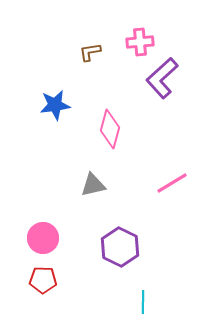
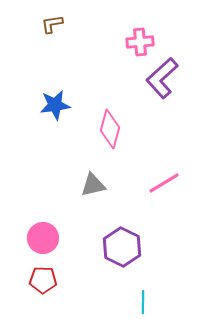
brown L-shape: moved 38 px left, 28 px up
pink line: moved 8 px left
purple hexagon: moved 2 px right
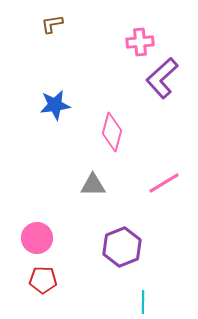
pink diamond: moved 2 px right, 3 px down
gray triangle: rotated 12 degrees clockwise
pink circle: moved 6 px left
purple hexagon: rotated 12 degrees clockwise
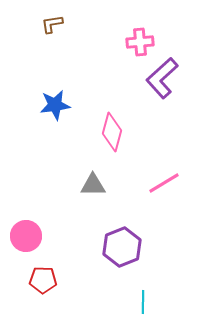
pink circle: moved 11 px left, 2 px up
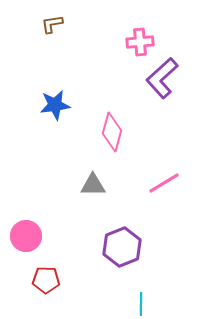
red pentagon: moved 3 px right
cyan line: moved 2 px left, 2 px down
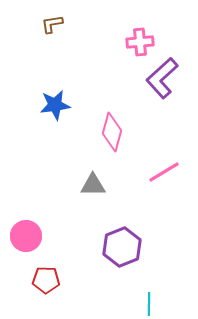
pink line: moved 11 px up
cyan line: moved 8 px right
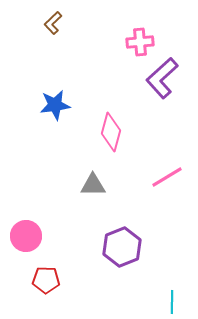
brown L-shape: moved 1 px right, 1 px up; rotated 35 degrees counterclockwise
pink diamond: moved 1 px left
pink line: moved 3 px right, 5 px down
cyan line: moved 23 px right, 2 px up
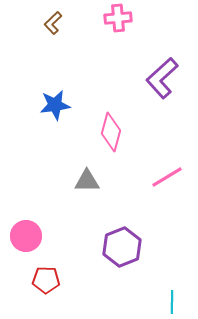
pink cross: moved 22 px left, 24 px up
gray triangle: moved 6 px left, 4 px up
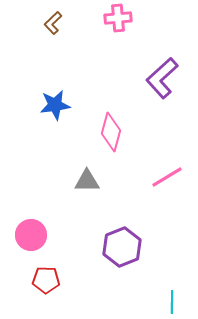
pink circle: moved 5 px right, 1 px up
